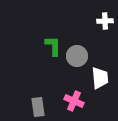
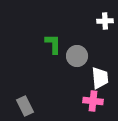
green L-shape: moved 2 px up
pink cross: moved 19 px right; rotated 18 degrees counterclockwise
gray rectangle: moved 13 px left, 1 px up; rotated 18 degrees counterclockwise
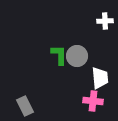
green L-shape: moved 6 px right, 11 px down
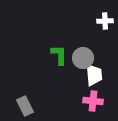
gray circle: moved 6 px right, 2 px down
white trapezoid: moved 6 px left, 3 px up
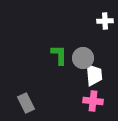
gray rectangle: moved 1 px right, 3 px up
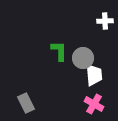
green L-shape: moved 4 px up
pink cross: moved 1 px right, 3 px down; rotated 24 degrees clockwise
